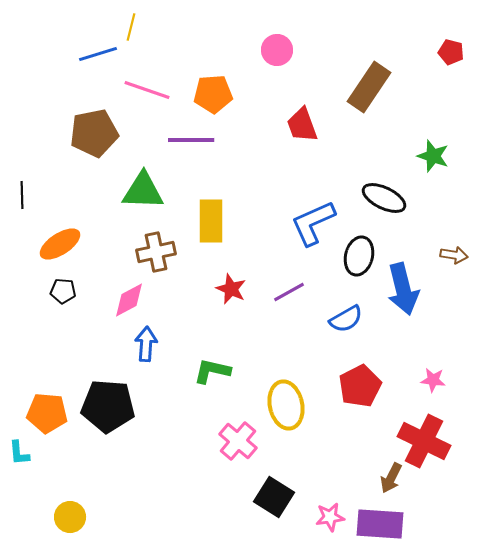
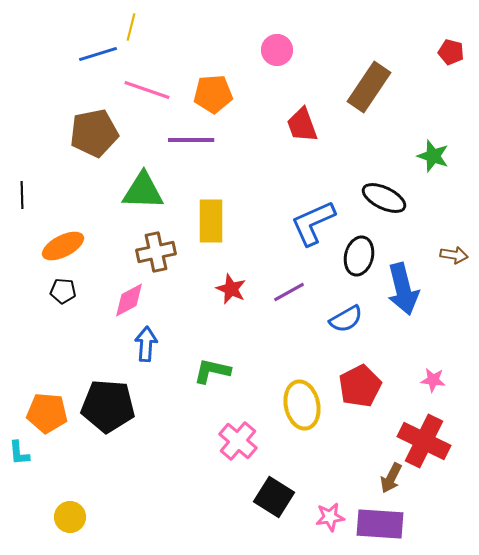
orange ellipse at (60, 244): moved 3 px right, 2 px down; rotated 6 degrees clockwise
yellow ellipse at (286, 405): moved 16 px right
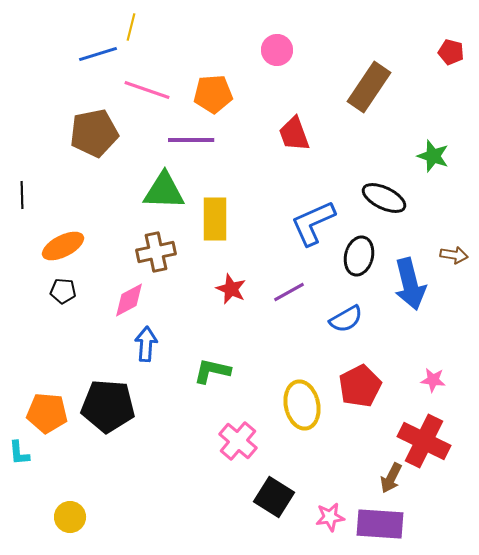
red trapezoid at (302, 125): moved 8 px left, 9 px down
green triangle at (143, 191): moved 21 px right
yellow rectangle at (211, 221): moved 4 px right, 2 px up
blue arrow at (403, 289): moved 7 px right, 5 px up
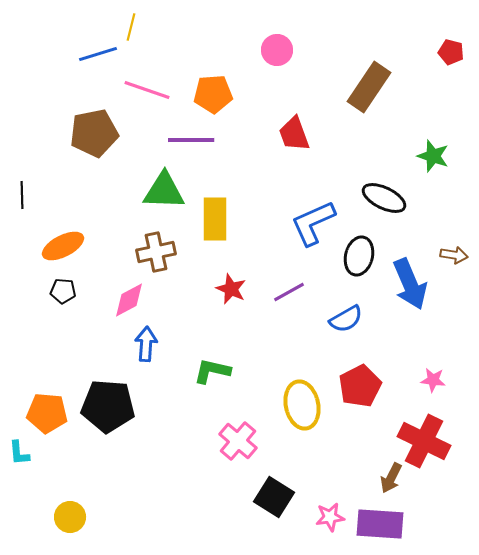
blue arrow at (410, 284): rotated 9 degrees counterclockwise
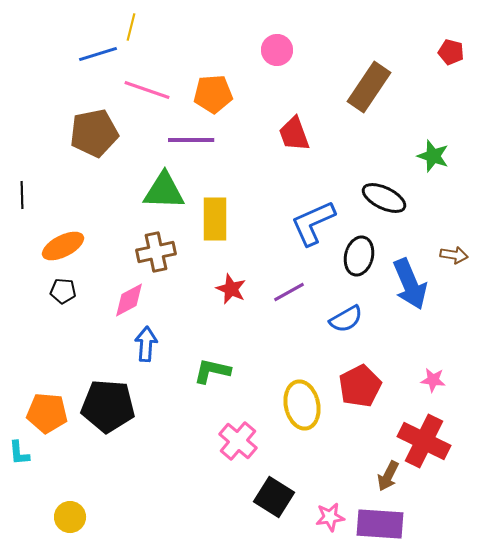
brown arrow at (391, 478): moved 3 px left, 2 px up
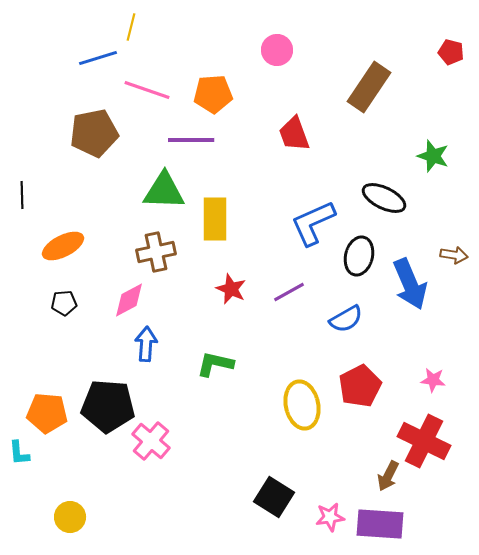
blue line at (98, 54): moved 4 px down
black pentagon at (63, 291): moved 1 px right, 12 px down; rotated 10 degrees counterclockwise
green L-shape at (212, 371): moved 3 px right, 7 px up
pink cross at (238, 441): moved 87 px left
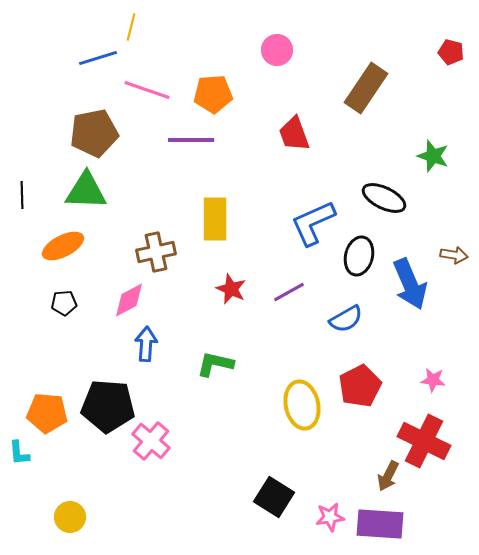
brown rectangle at (369, 87): moved 3 px left, 1 px down
green triangle at (164, 191): moved 78 px left
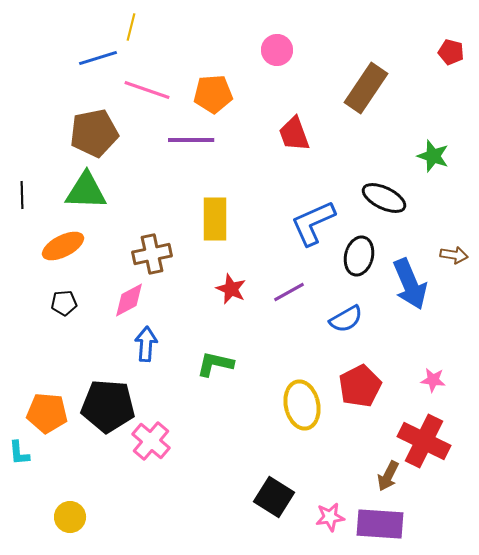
brown cross at (156, 252): moved 4 px left, 2 px down
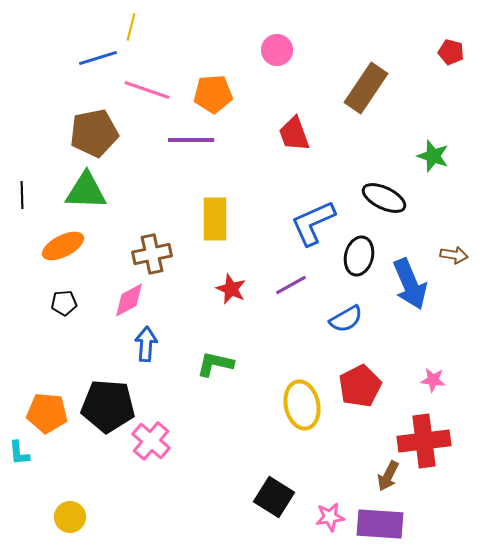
purple line at (289, 292): moved 2 px right, 7 px up
red cross at (424, 441): rotated 33 degrees counterclockwise
